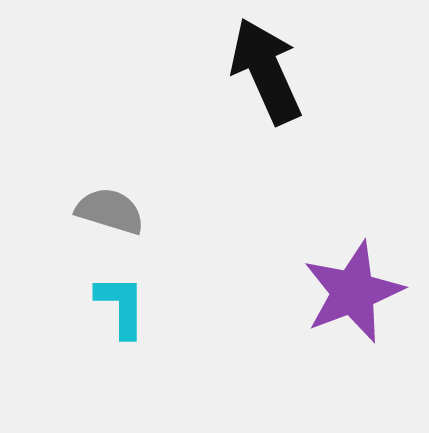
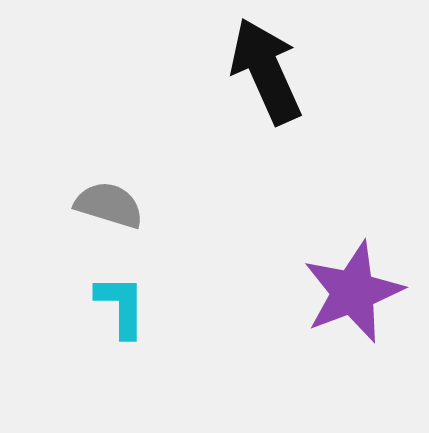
gray semicircle: moved 1 px left, 6 px up
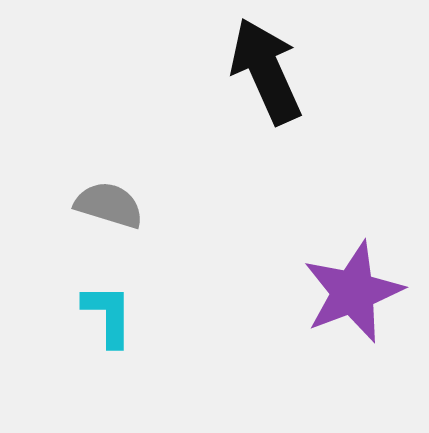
cyan L-shape: moved 13 px left, 9 px down
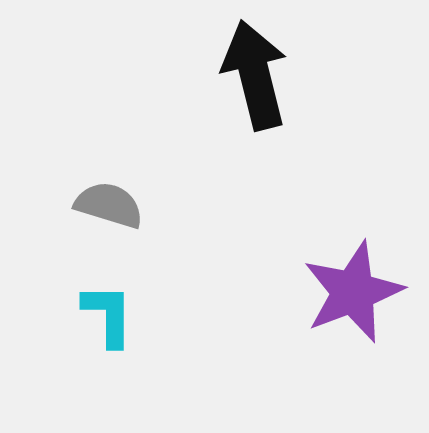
black arrow: moved 11 px left, 4 px down; rotated 10 degrees clockwise
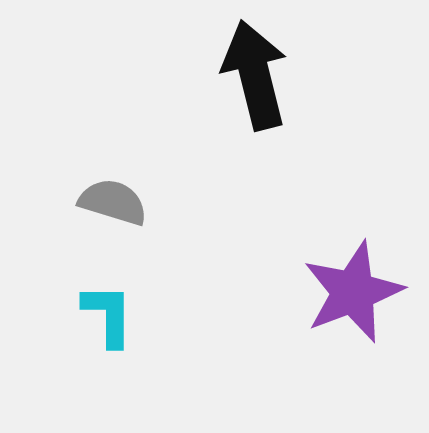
gray semicircle: moved 4 px right, 3 px up
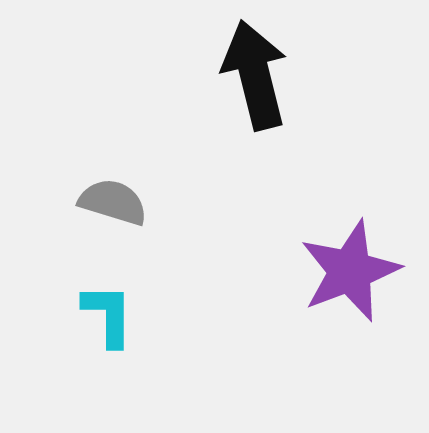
purple star: moved 3 px left, 21 px up
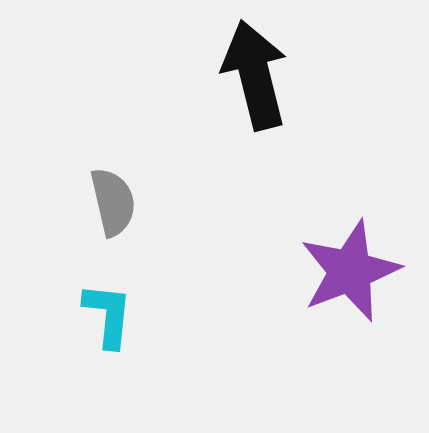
gray semicircle: rotated 60 degrees clockwise
cyan L-shape: rotated 6 degrees clockwise
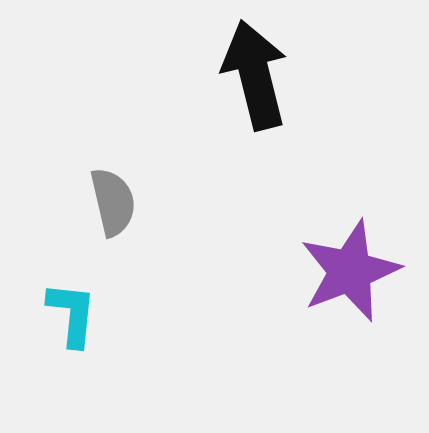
cyan L-shape: moved 36 px left, 1 px up
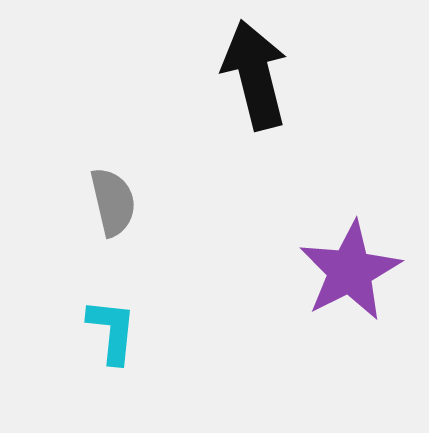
purple star: rotated 6 degrees counterclockwise
cyan L-shape: moved 40 px right, 17 px down
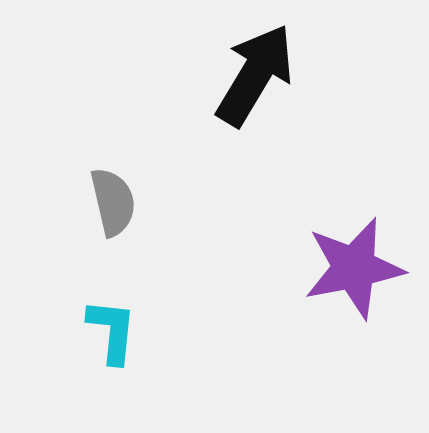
black arrow: rotated 45 degrees clockwise
purple star: moved 4 px right, 3 px up; rotated 16 degrees clockwise
